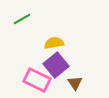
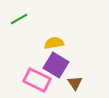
green line: moved 3 px left
purple square: rotated 20 degrees counterclockwise
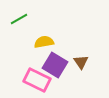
yellow semicircle: moved 10 px left, 1 px up
purple square: moved 1 px left
brown triangle: moved 6 px right, 21 px up
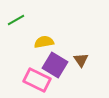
green line: moved 3 px left, 1 px down
brown triangle: moved 2 px up
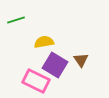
green line: rotated 12 degrees clockwise
pink rectangle: moved 1 px left, 1 px down
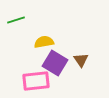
purple square: moved 2 px up
pink rectangle: rotated 32 degrees counterclockwise
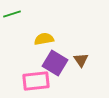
green line: moved 4 px left, 6 px up
yellow semicircle: moved 3 px up
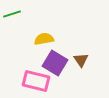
pink rectangle: rotated 20 degrees clockwise
